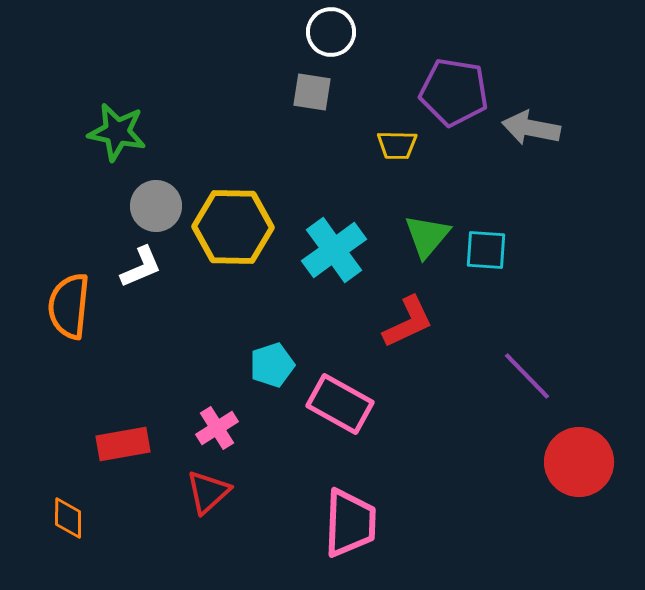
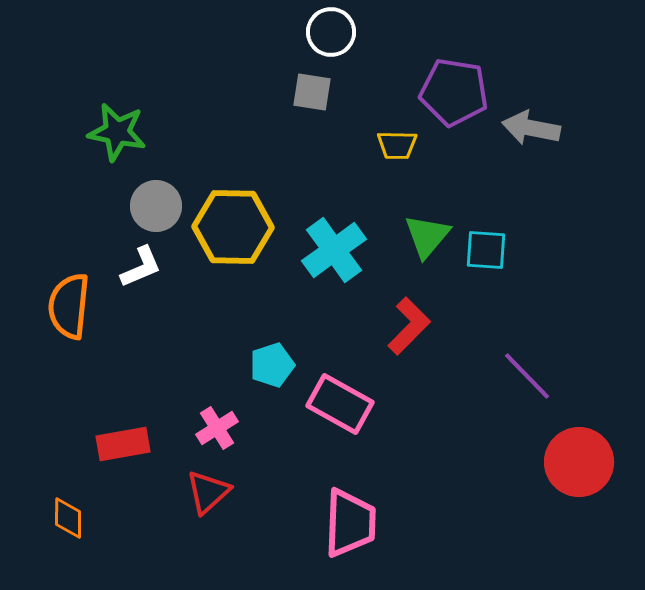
red L-shape: moved 1 px right, 4 px down; rotated 20 degrees counterclockwise
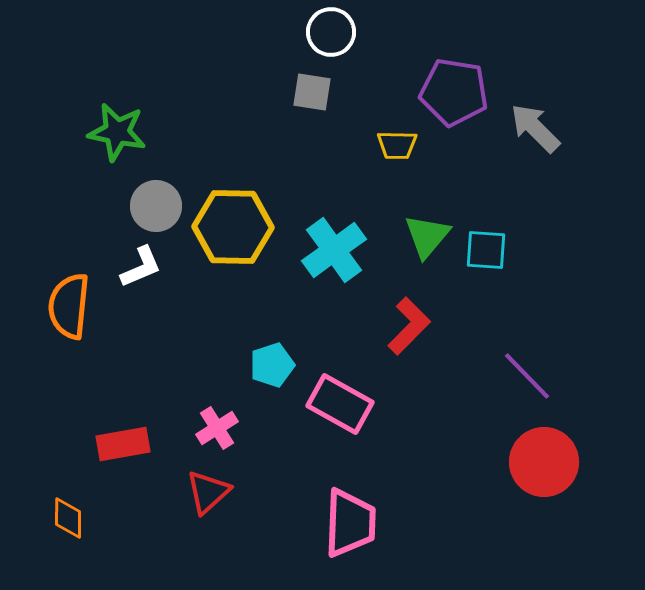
gray arrow: moved 4 px right; rotated 34 degrees clockwise
red circle: moved 35 px left
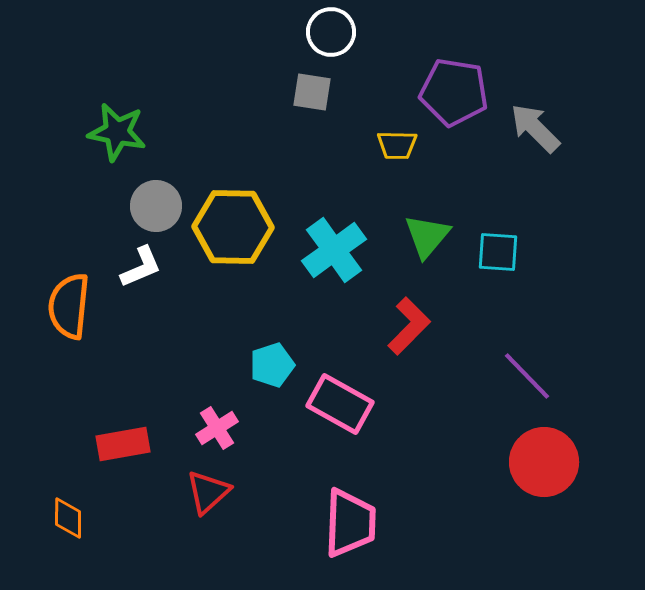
cyan square: moved 12 px right, 2 px down
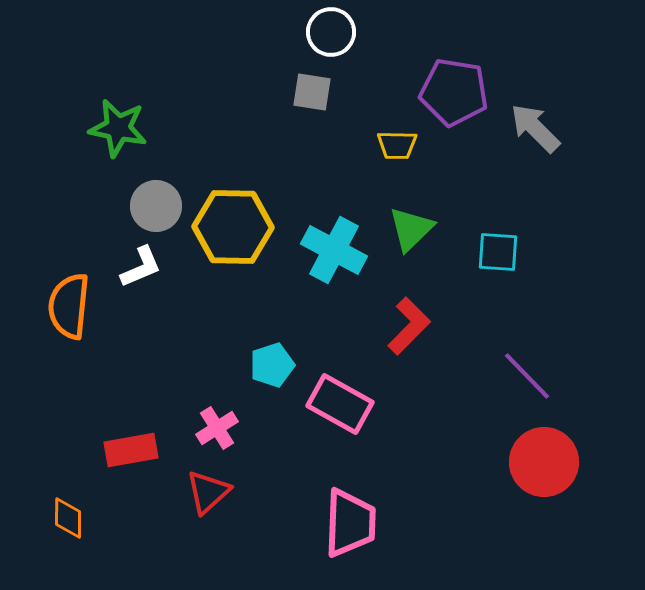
green star: moved 1 px right, 4 px up
green triangle: moved 16 px left, 7 px up; rotated 6 degrees clockwise
cyan cross: rotated 26 degrees counterclockwise
red rectangle: moved 8 px right, 6 px down
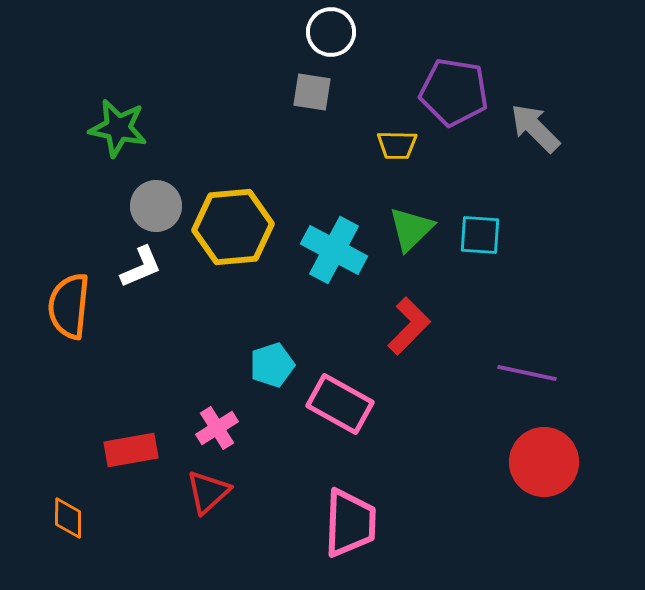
yellow hexagon: rotated 6 degrees counterclockwise
cyan square: moved 18 px left, 17 px up
purple line: moved 3 px up; rotated 34 degrees counterclockwise
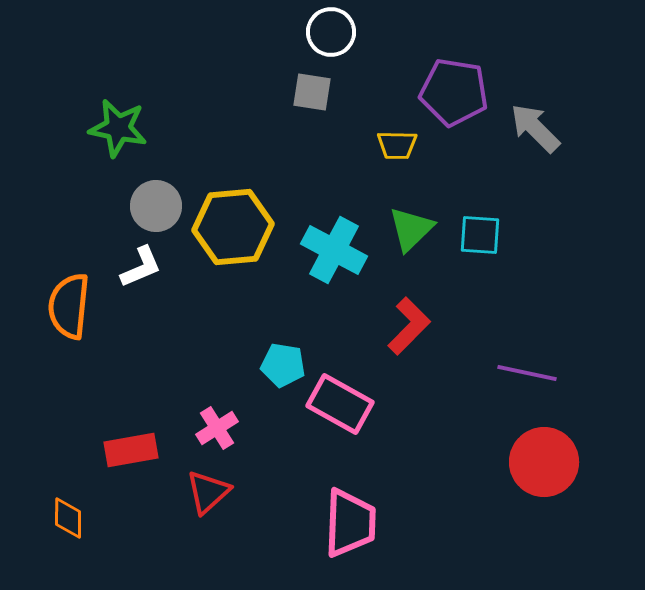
cyan pentagon: moved 11 px right; rotated 27 degrees clockwise
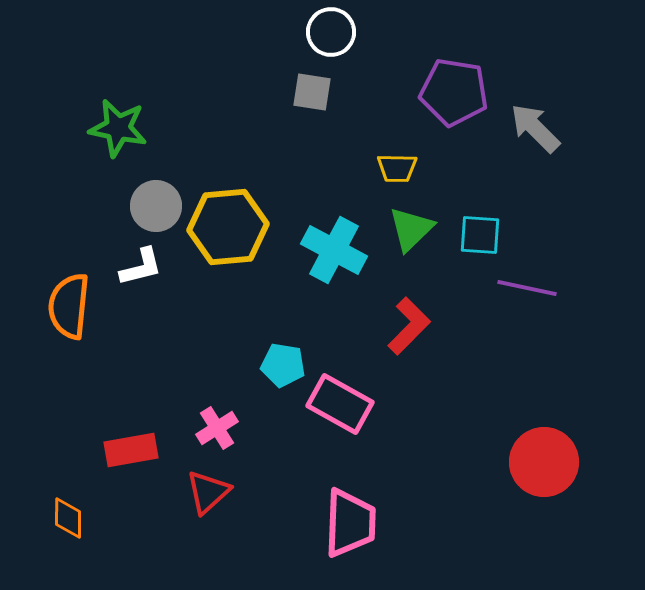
yellow trapezoid: moved 23 px down
yellow hexagon: moved 5 px left
white L-shape: rotated 9 degrees clockwise
purple line: moved 85 px up
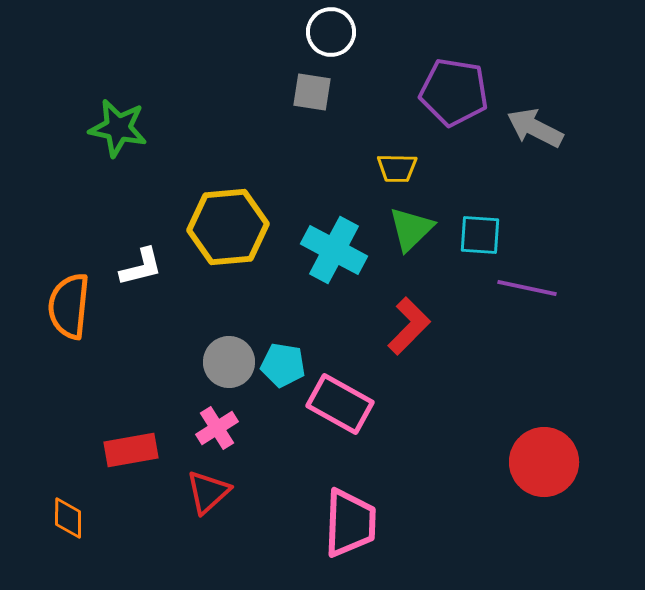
gray arrow: rotated 18 degrees counterclockwise
gray circle: moved 73 px right, 156 px down
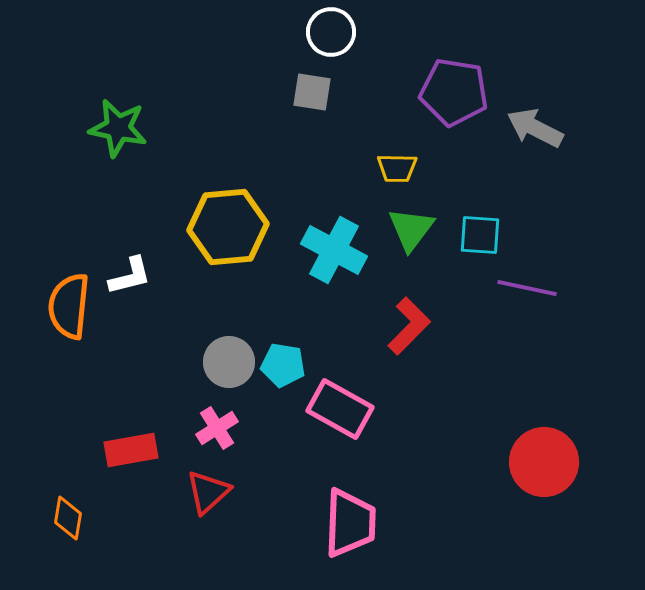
green triangle: rotated 9 degrees counterclockwise
white L-shape: moved 11 px left, 9 px down
pink rectangle: moved 5 px down
orange diamond: rotated 9 degrees clockwise
